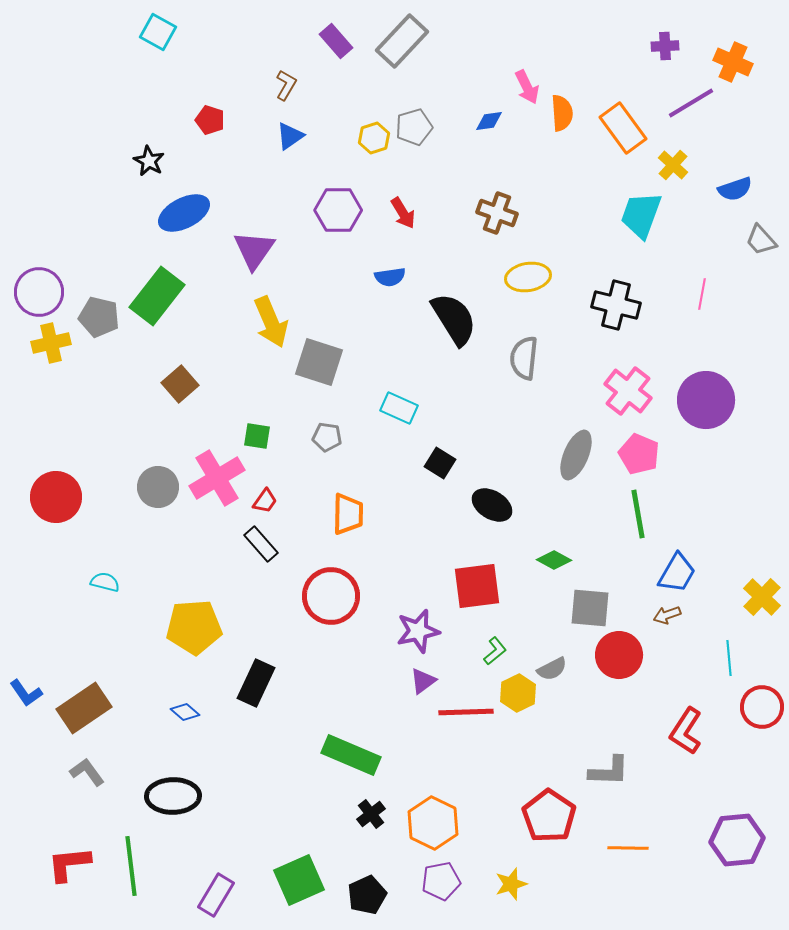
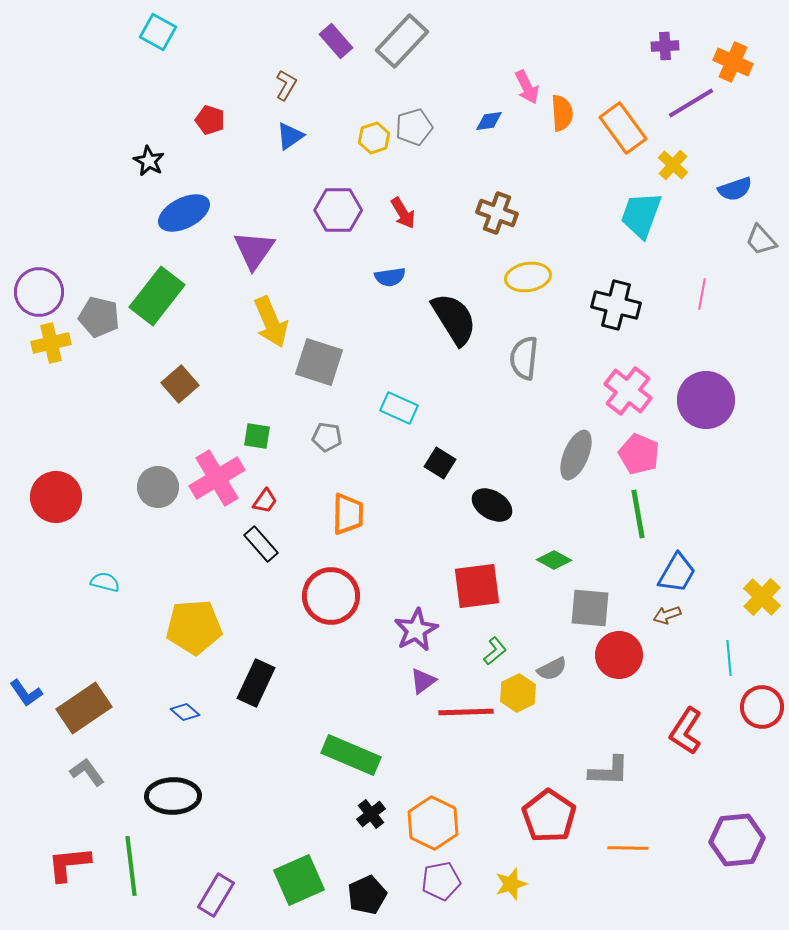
purple star at (418, 631): moved 2 px left, 1 px up; rotated 15 degrees counterclockwise
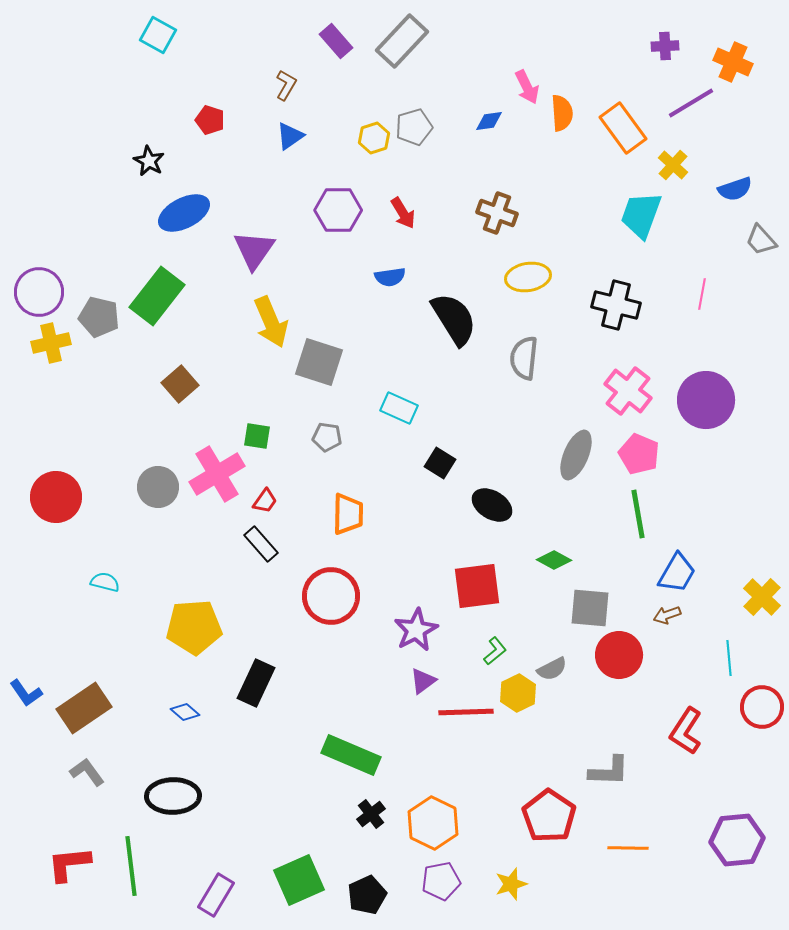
cyan square at (158, 32): moved 3 px down
pink cross at (217, 478): moved 4 px up
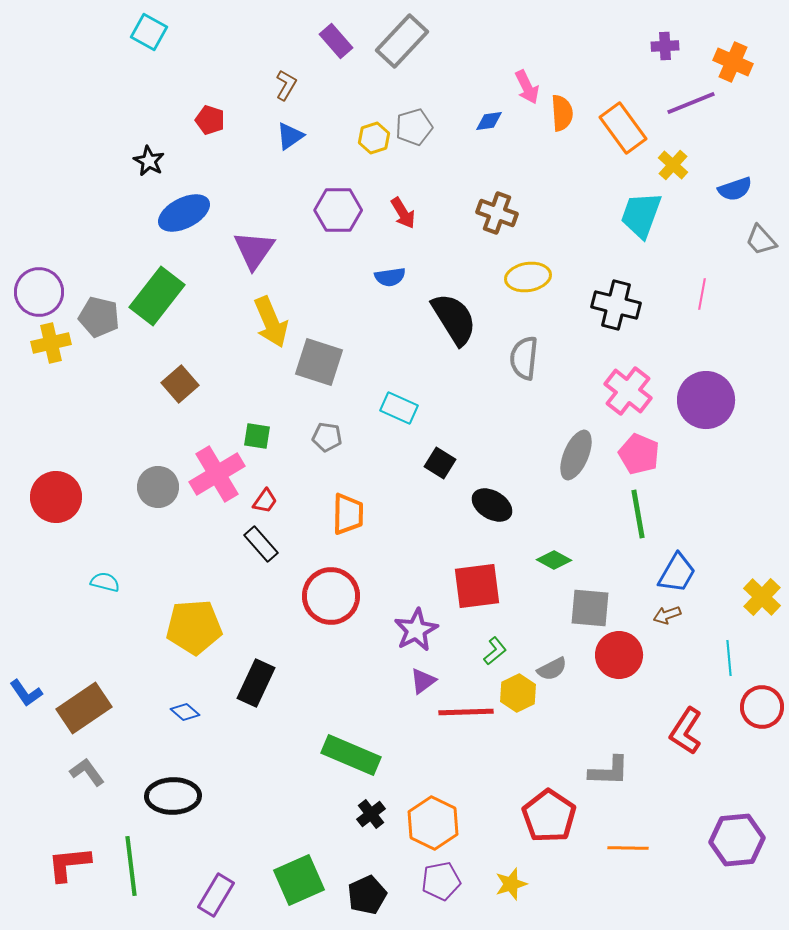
cyan square at (158, 35): moved 9 px left, 3 px up
purple line at (691, 103): rotated 9 degrees clockwise
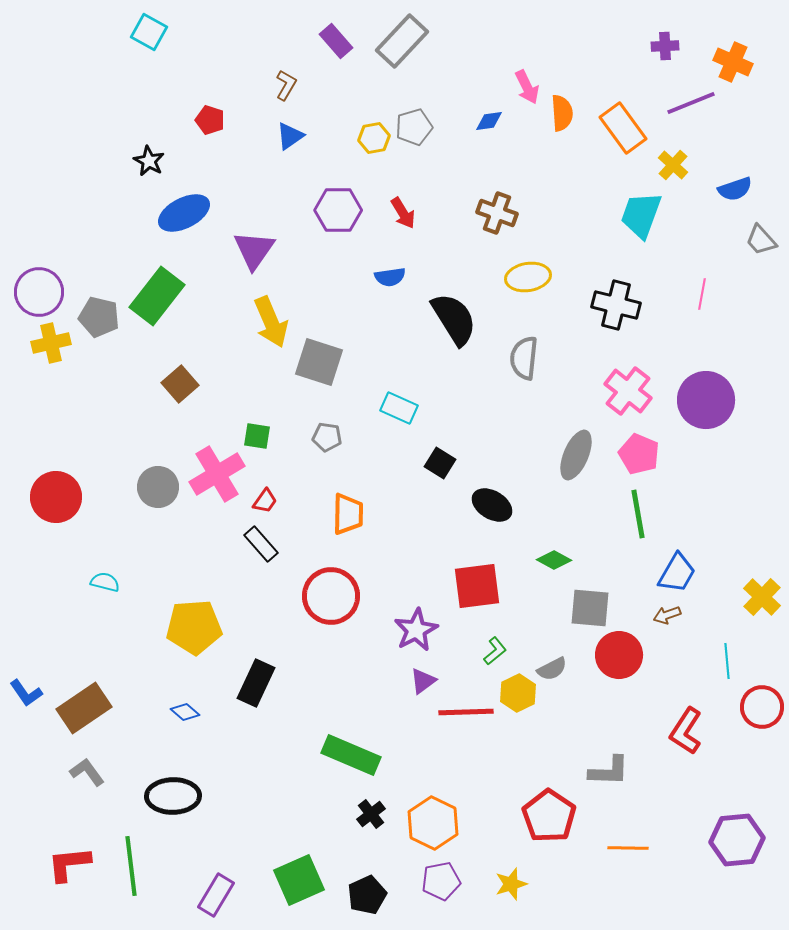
yellow hexagon at (374, 138): rotated 8 degrees clockwise
cyan line at (729, 658): moved 2 px left, 3 px down
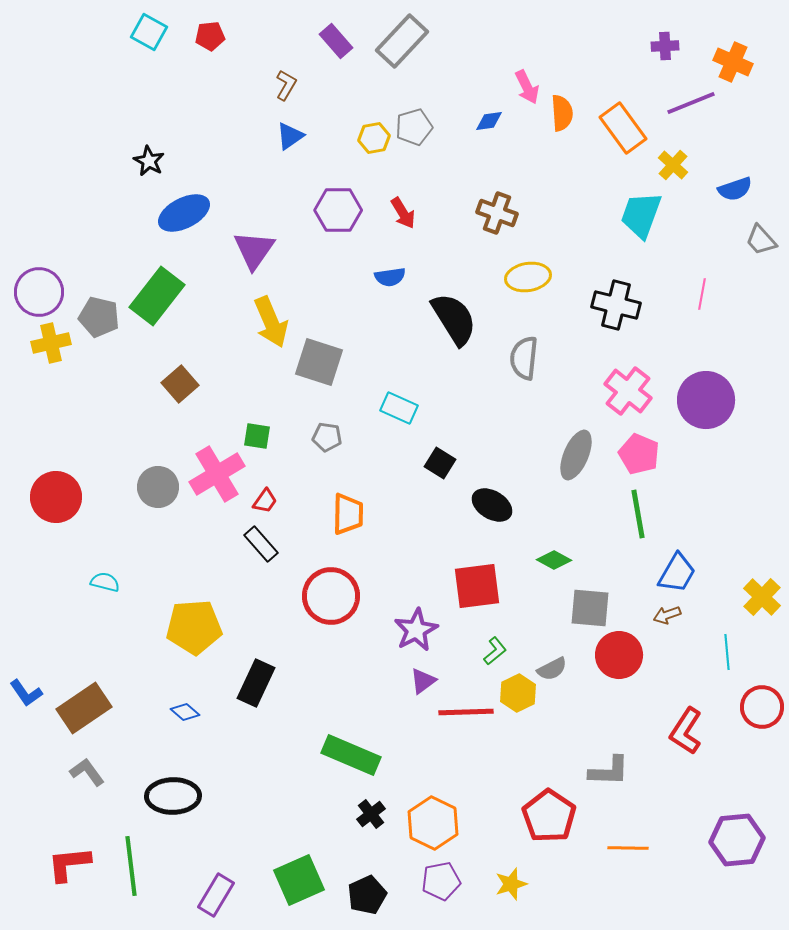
red pentagon at (210, 120): moved 84 px up; rotated 24 degrees counterclockwise
cyan line at (727, 661): moved 9 px up
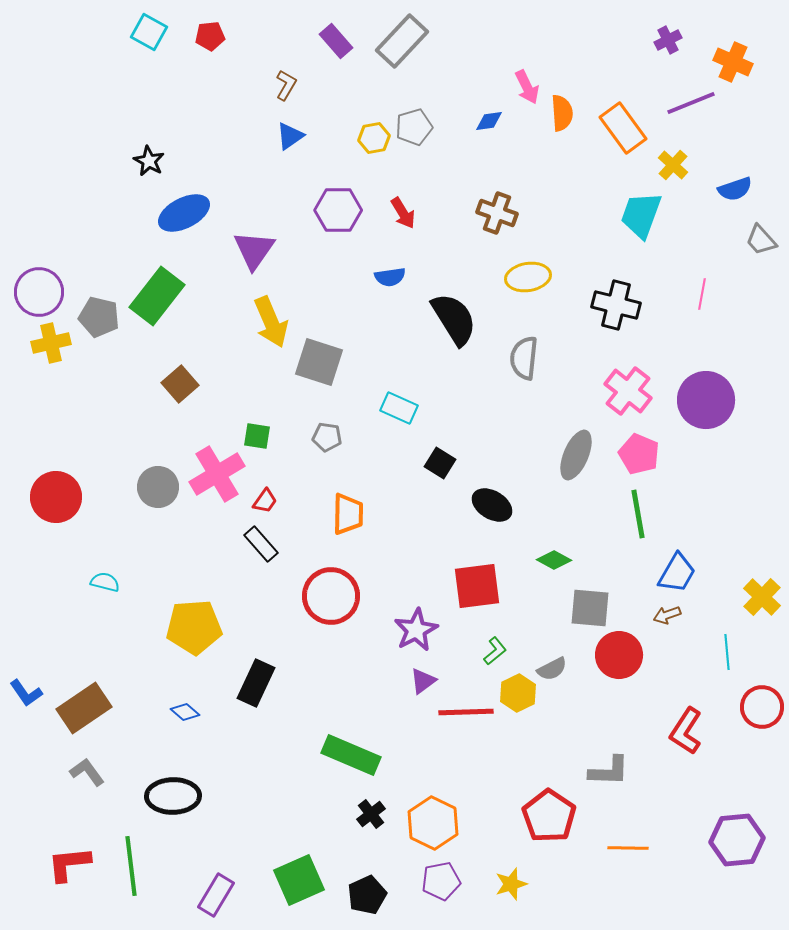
purple cross at (665, 46): moved 3 px right, 6 px up; rotated 24 degrees counterclockwise
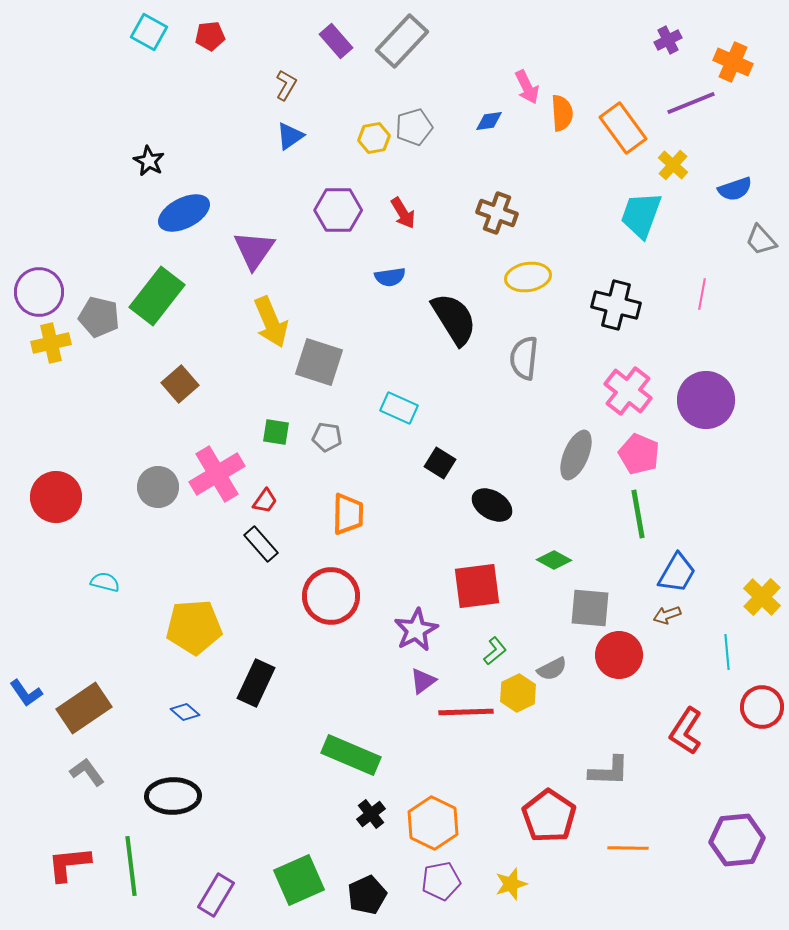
green square at (257, 436): moved 19 px right, 4 px up
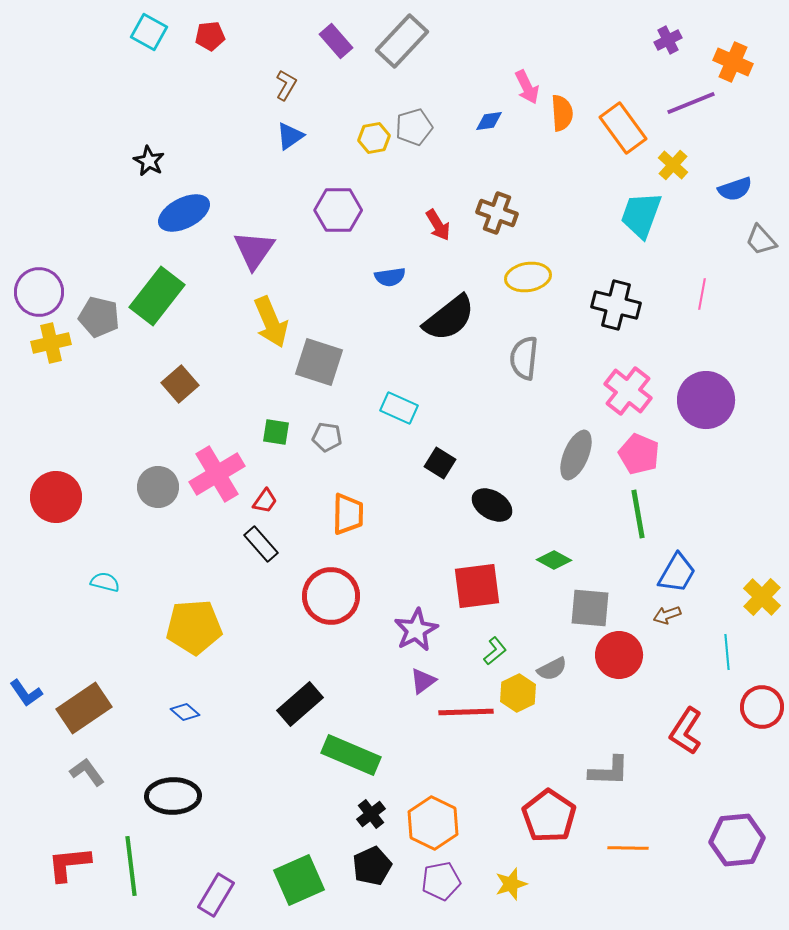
red arrow at (403, 213): moved 35 px right, 12 px down
black semicircle at (454, 319): moved 5 px left, 1 px up; rotated 84 degrees clockwise
black rectangle at (256, 683): moved 44 px right, 21 px down; rotated 24 degrees clockwise
black pentagon at (367, 895): moved 5 px right, 29 px up
